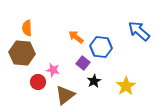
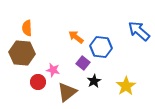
brown triangle: moved 2 px right, 3 px up
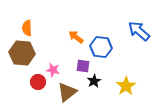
purple square: moved 3 px down; rotated 32 degrees counterclockwise
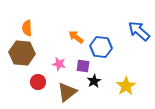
pink star: moved 6 px right, 6 px up
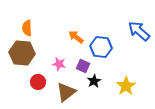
purple square: rotated 16 degrees clockwise
brown triangle: moved 1 px left
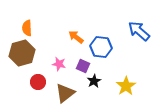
brown hexagon: rotated 20 degrees counterclockwise
brown triangle: moved 1 px left, 1 px down
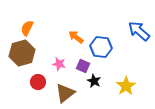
orange semicircle: rotated 28 degrees clockwise
black star: rotated 16 degrees counterclockwise
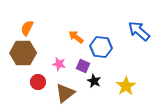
brown hexagon: moved 1 px right; rotated 15 degrees clockwise
